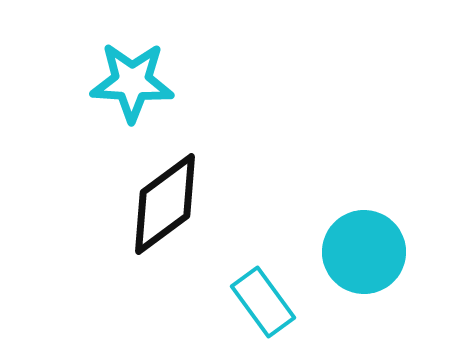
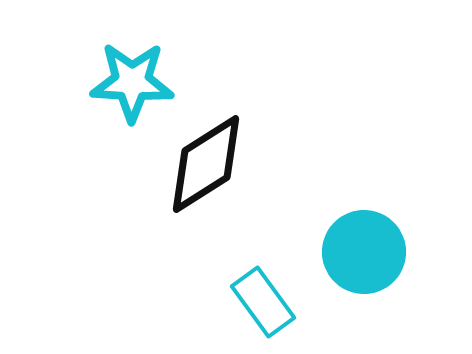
black diamond: moved 41 px right, 40 px up; rotated 4 degrees clockwise
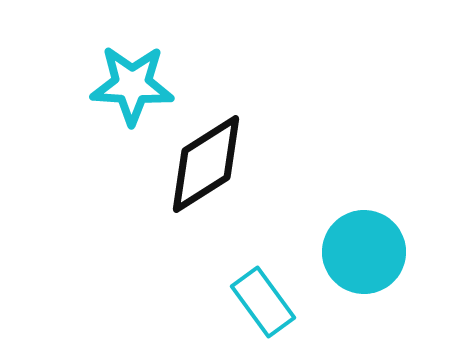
cyan star: moved 3 px down
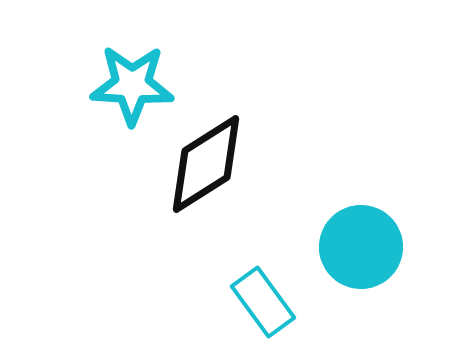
cyan circle: moved 3 px left, 5 px up
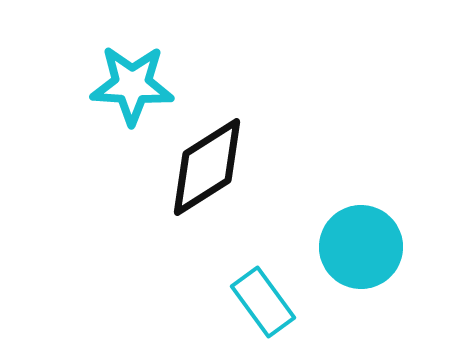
black diamond: moved 1 px right, 3 px down
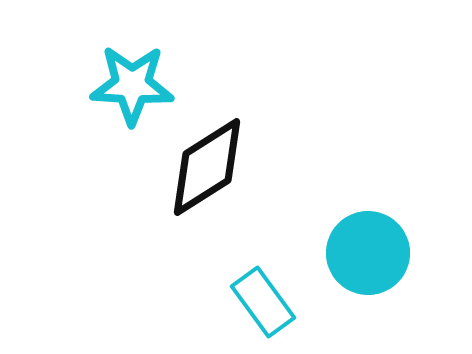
cyan circle: moved 7 px right, 6 px down
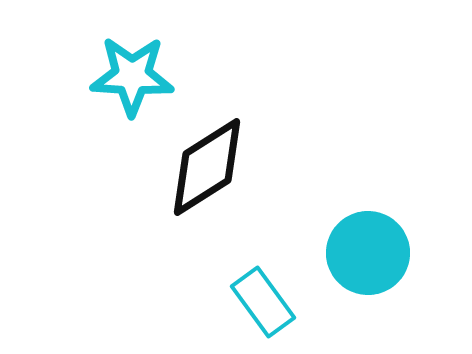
cyan star: moved 9 px up
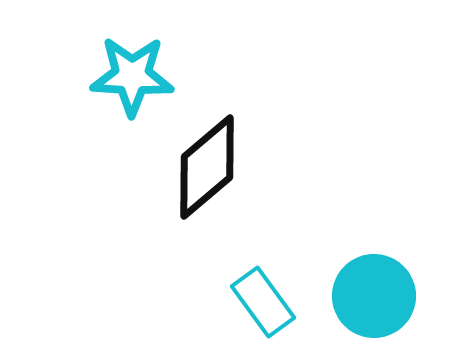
black diamond: rotated 8 degrees counterclockwise
cyan circle: moved 6 px right, 43 px down
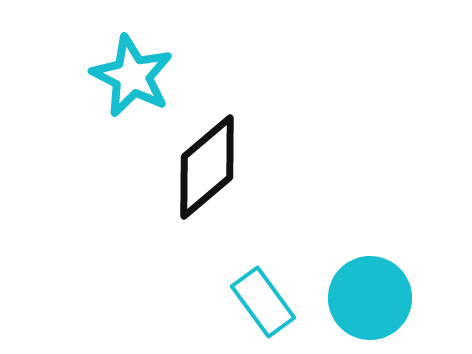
cyan star: rotated 24 degrees clockwise
cyan circle: moved 4 px left, 2 px down
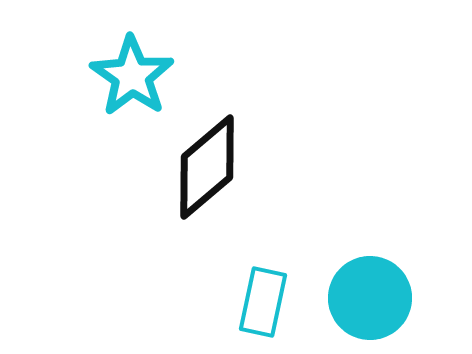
cyan star: rotated 8 degrees clockwise
cyan rectangle: rotated 48 degrees clockwise
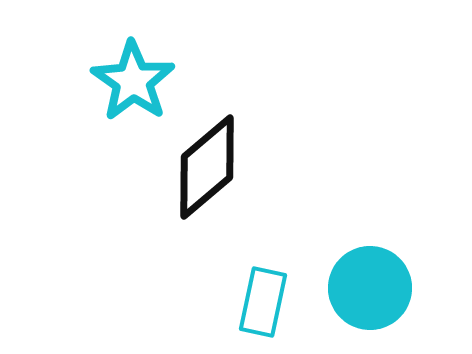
cyan star: moved 1 px right, 5 px down
cyan circle: moved 10 px up
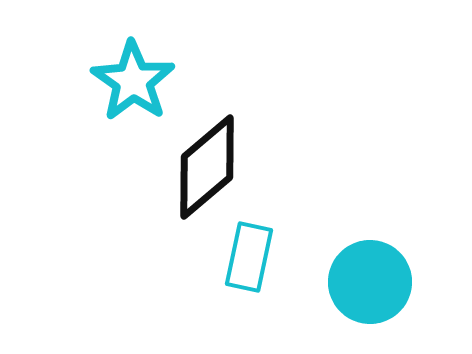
cyan circle: moved 6 px up
cyan rectangle: moved 14 px left, 45 px up
